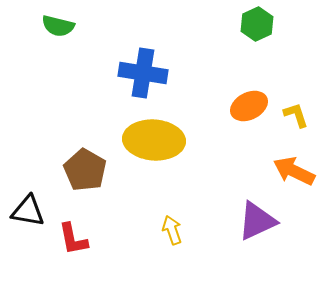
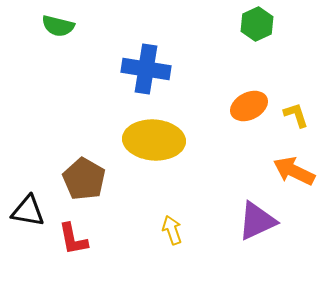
blue cross: moved 3 px right, 4 px up
brown pentagon: moved 1 px left, 9 px down
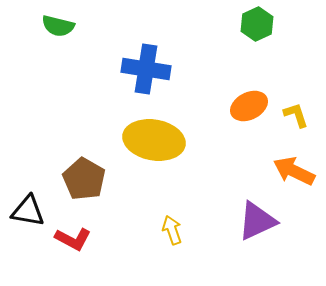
yellow ellipse: rotated 6 degrees clockwise
red L-shape: rotated 51 degrees counterclockwise
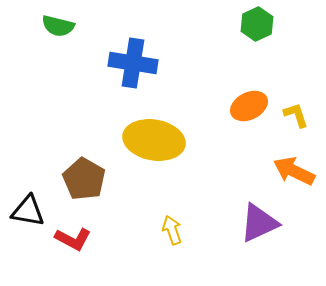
blue cross: moved 13 px left, 6 px up
purple triangle: moved 2 px right, 2 px down
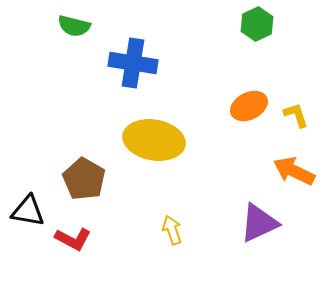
green semicircle: moved 16 px right
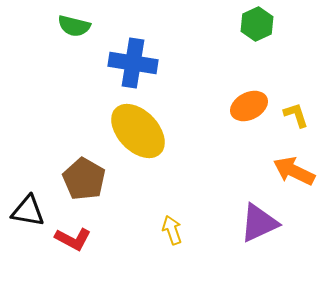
yellow ellipse: moved 16 px left, 9 px up; rotated 36 degrees clockwise
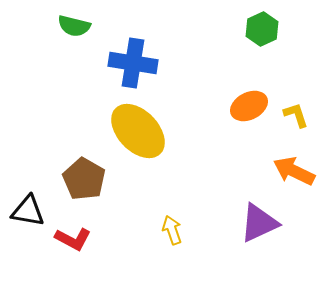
green hexagon: moved 5 px right, 5 px down
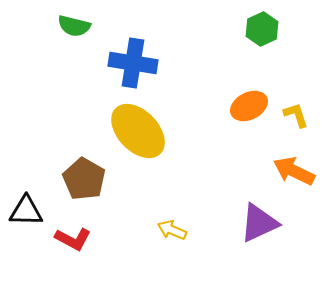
black triangle: moved 2 px left; rotated 9 degrees counterclockwise
yellow arrow: rotated 48 degrees counterclockwise
